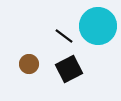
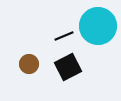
black line: rotated 60 degrees counterclockwise
black square: moved 1 px left, 2 px up
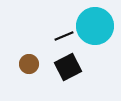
cyan circle: moved 3 px left
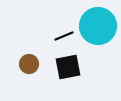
cyan circle: moved 3 px right
black square: rotated 16 degrees clockwise
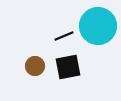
brown circle: moved 6 px right, 2 px down
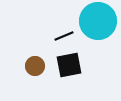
cyan circle: moved 5 px up
black square: moved 1 px right, 2 px up
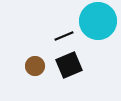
black square: rotated 12 degrees counterclockwise
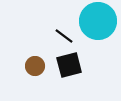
black line: rotated 60 degrees clockwise
black square: rotated 8 degrees clockwise
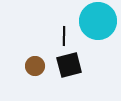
black line: rotated 54 degrees clockwise
